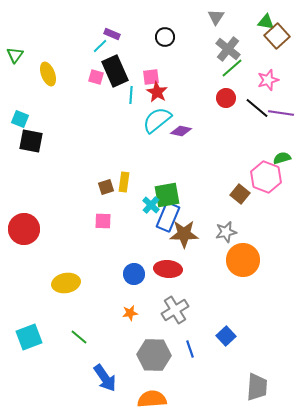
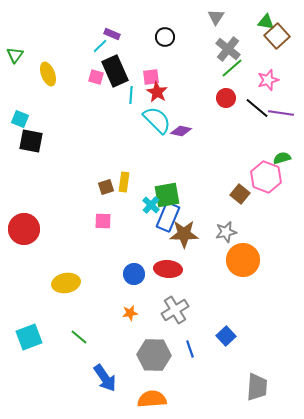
cyan semicircle at (157, 120): rotated 84 degrees clockwise
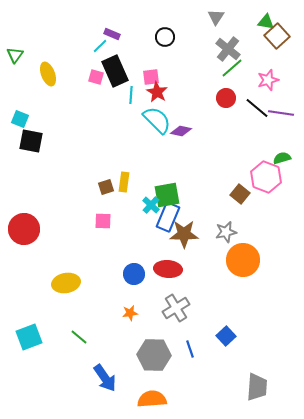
gray cross at (175, 310): moved 1 px right, 2 px up
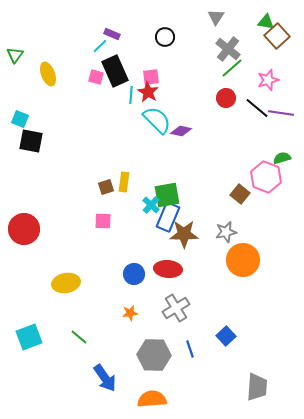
red star at (157, 92): moved 9 px left
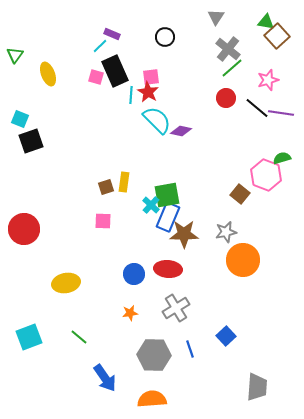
black square at (31, 141): rotated 30 degrees counterclockwise
pink hexagon at (266, 177): moved 2 px up
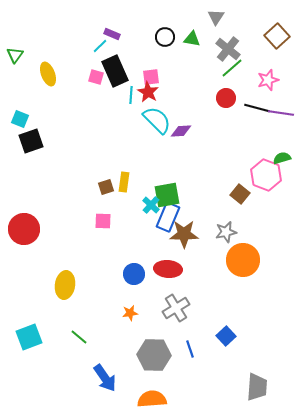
green triangle at (266, 22): moved 74 px left, 17 px down
black line at (257, 108): rotated 25 degrees counterclockwise
purple diamond at (181, 131): rotated 15 degrees counterclockwise
yellow ellipse at (66, 283): moved 1 px left, 2 px down; rotated 72 degrees counterclockwise
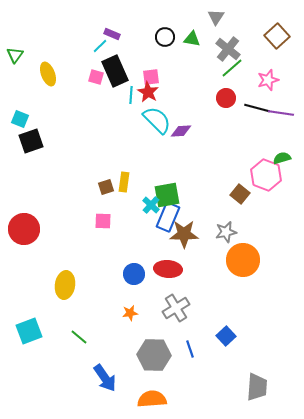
cyan square at (29, 337): moved 6 px up
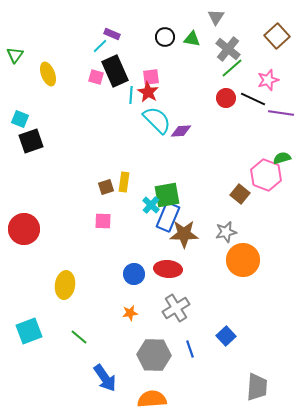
black line at (257, 108): moved 4 px left, 9 px up; rotated 10 degrees clockwise
